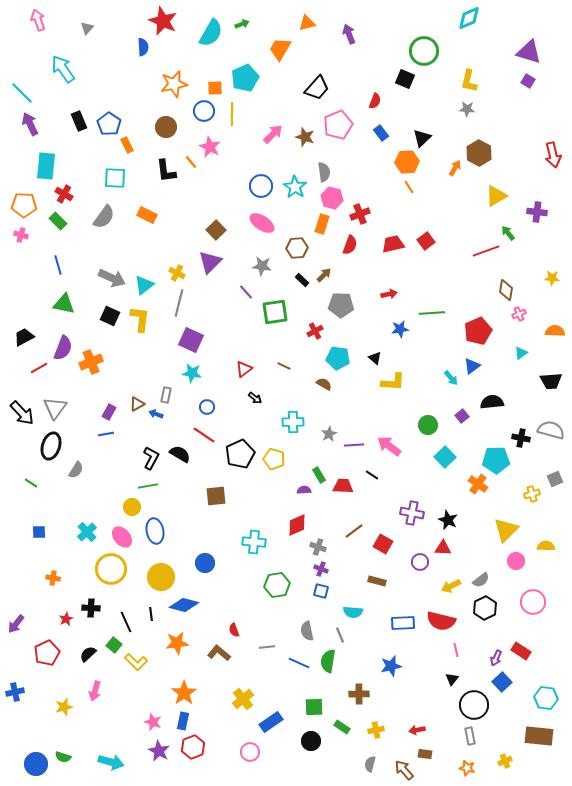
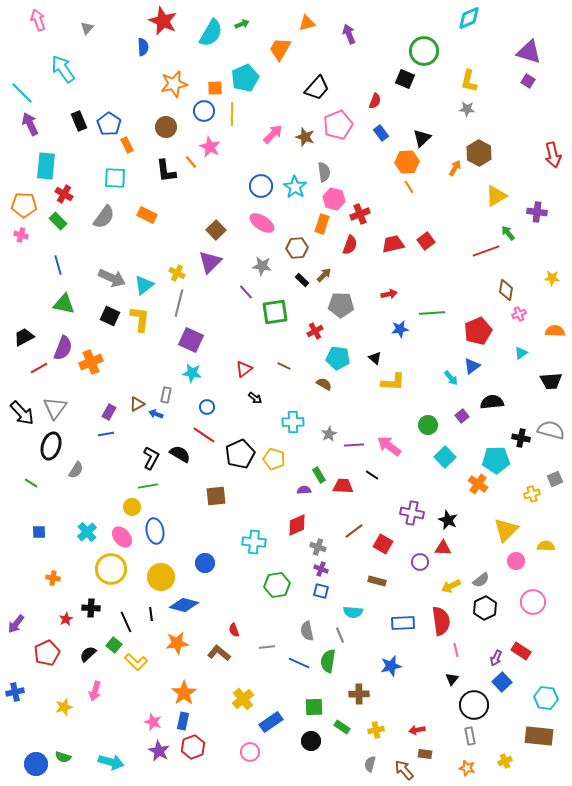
pink hexagon at (332, 198): moved 2 px right, 1 px down
red semicircle at (441, 621): rotated 112 degrees counterclockwise
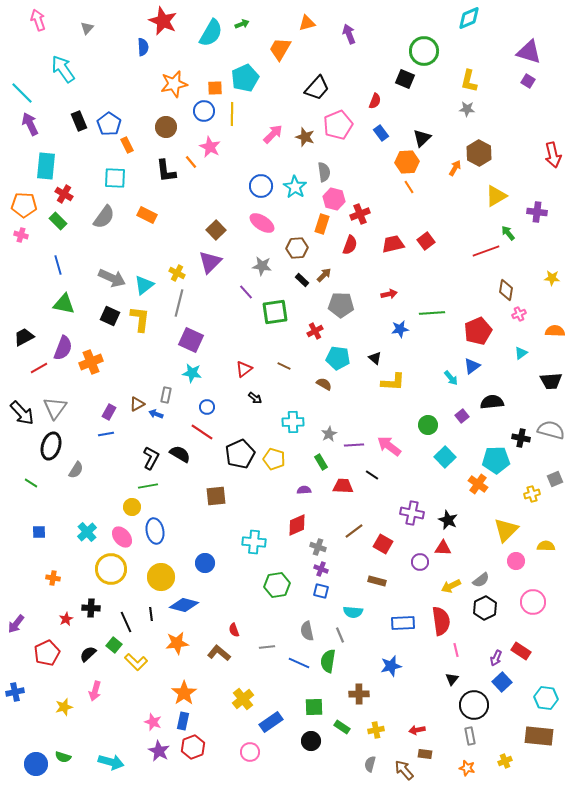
red line at (204, 435): moved 2 px left, 3 px up
green rectangle at (319, 475): moved 2 px right, 13 px up
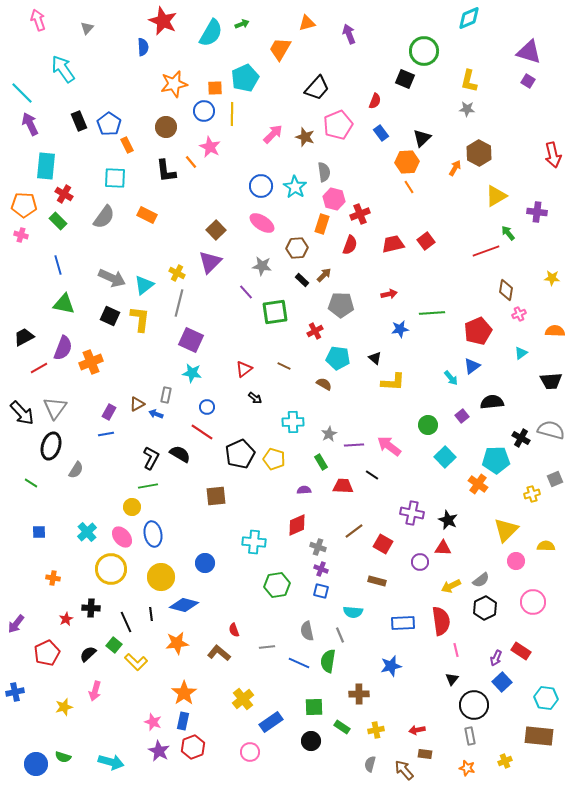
black cross at (521, 438): rotated 18 degrees clockwise
blue ellipse at (155, 531): moved 2 px left, 3 px down
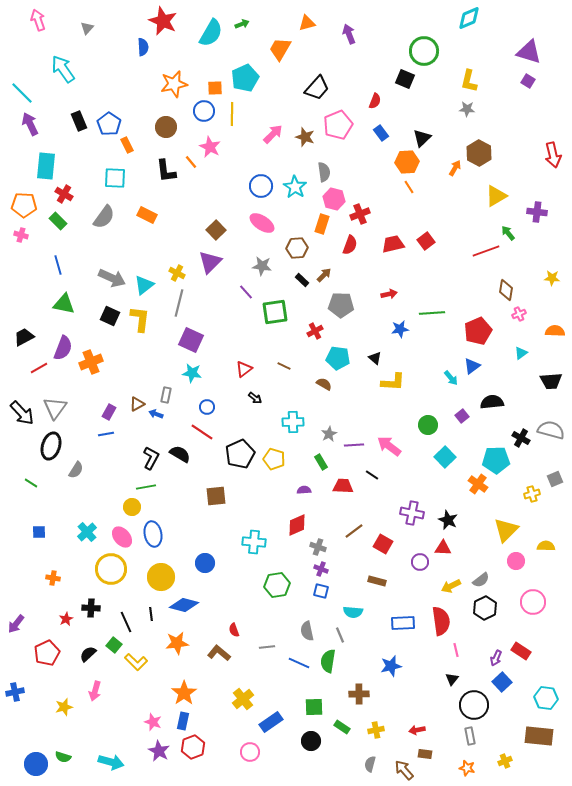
green line at (148, 486): moved 2 px left, 1 px down
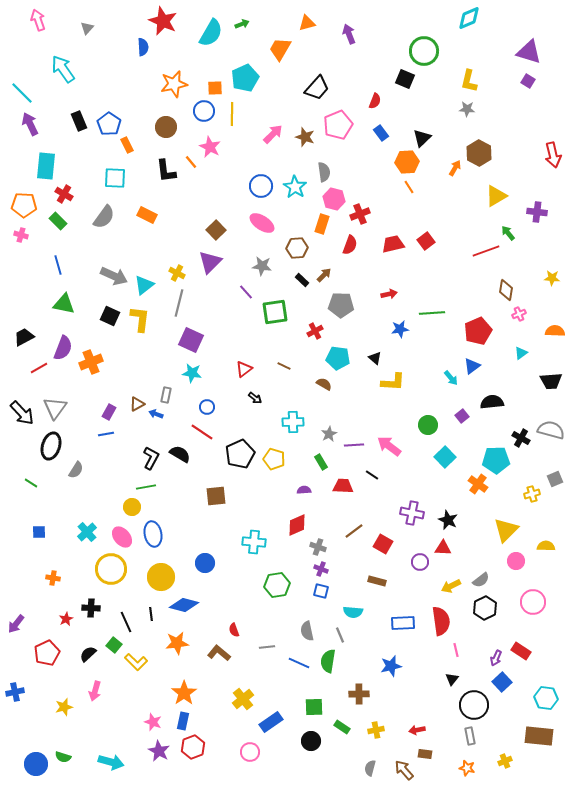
gray arrow at (112, 278): moved 2 px right, 2 px up
gray semicircle at (370, 764): moved 4 px down
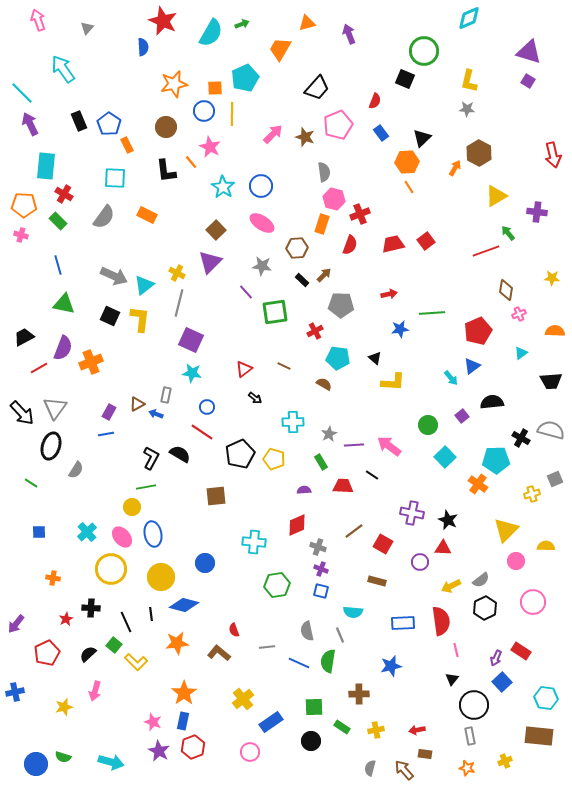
cyan star at (295, 187): moved 72 px left
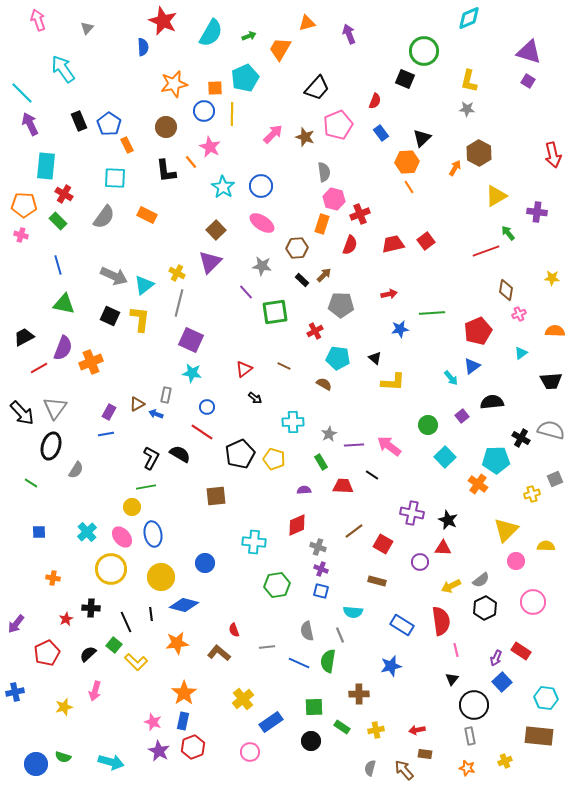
green arrow at (242, 24): moved 7 px right, 12 px down
blue rectangle at (403, 623): moved 1 px left, 2 px down; rotated 35 degrees clockwise
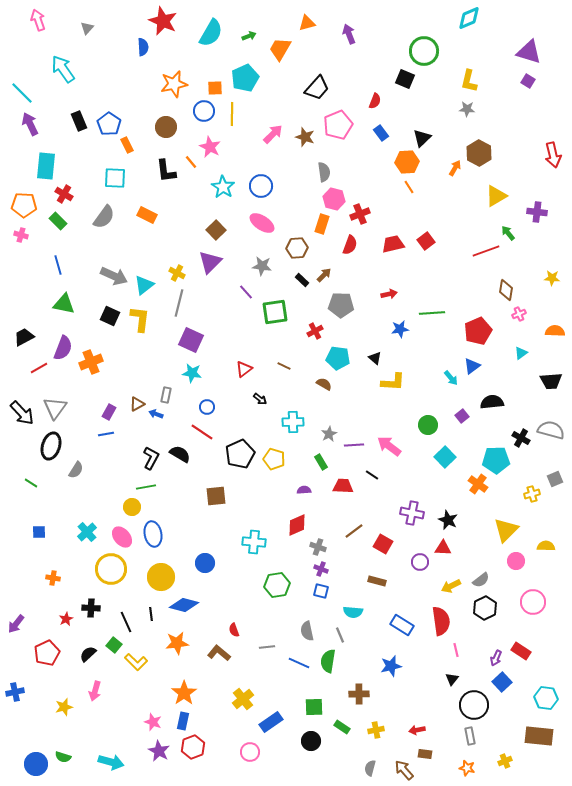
black arrow at (255, 398): moved 5 px right, 1 px down
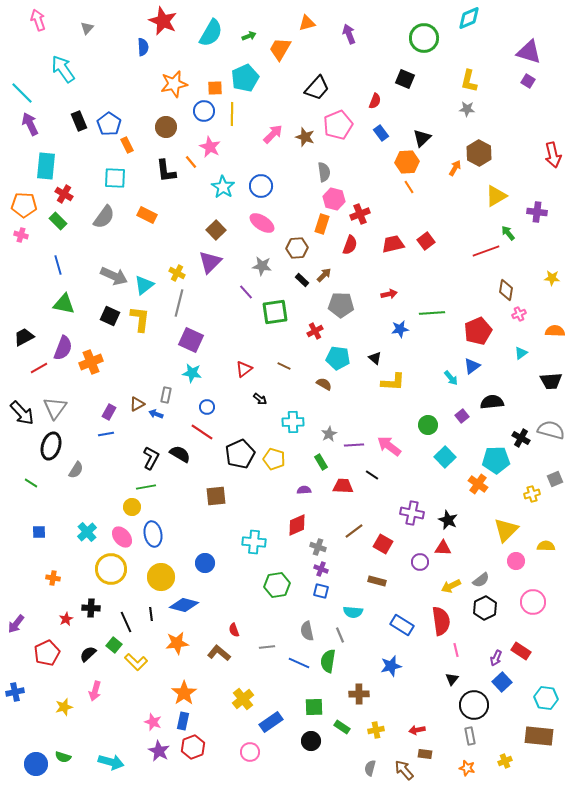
green circle at (424, 51): moved 13 px up
